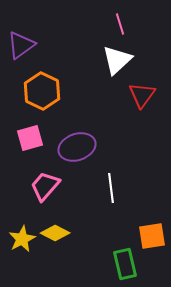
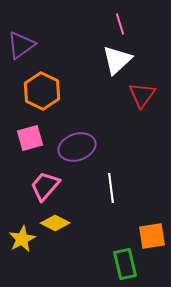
yellow diamond: moved 10 px up
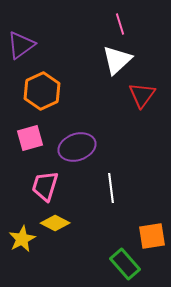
orange hexagon: rotated 9 degrees clockwise
pink trapezoid: rotated 24 degrees counterclockwise
green rectangle: rotated 28 degrees counterclockwise
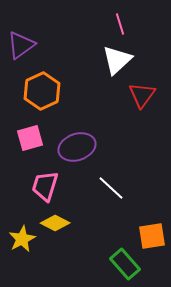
white line: rotated 40 degrees counterclockwise
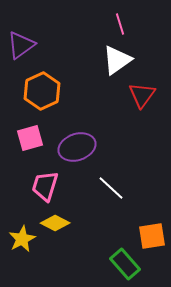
white triangle: rotated 8 degrees clockwise
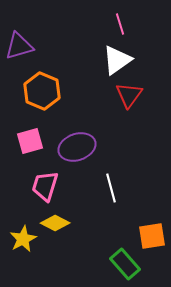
purple triangle: moved 2 px left, 1 px down; rotated 20 degrees clockwise
orange hexagon: rotated 12 degrees counterclockwise
red triangle: moved 13 px left
pink square: moved 3 px down
white line: rotated 32 degrees clockwise
yellow star: moved 1 px right
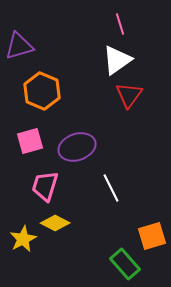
white line: rotated 12 degrees counterclockwise
orange square: rotated 8 degrees counterclockwise
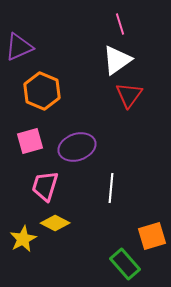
purple triangle: moved 1 px down; rotated 8 degrees counterclockwise
white line: rotated 32 degrees clockwise
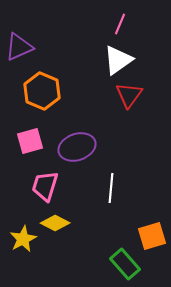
pink line: rotated 40 degrees clockwise
white triangle: moved 1 px right
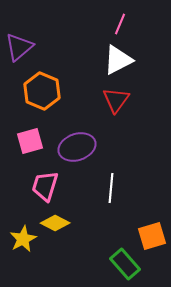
purple triangle: rotated 16 degrees counterclockwise
white triangle: rotated 8 degrees clockwise
red triangle: moved 13 px left, 5 px down
